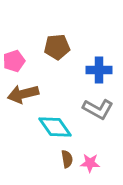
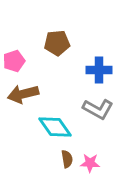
brown pentagon: moved 4 px up
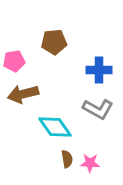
brown pentagon: moved 3 px left, 1 px up
pink pentagon: rotated 10 degrees clockwise
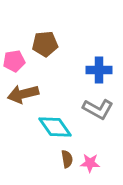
brown pentagon: moved 9 px left, 2 px down
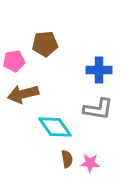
gray L-shape: rotated 20 degrees counterclockwise
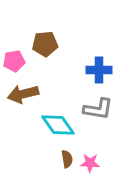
cyan diamond: moved 3 px right, 2 px up
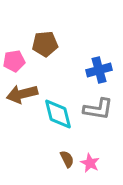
blue cross: rotated 15 degrees counterclockwise
brown arrow: moved 1 px left
cyan diamond: moved 11 px up; rotated 20 degrees clockwise
brown semicircle: rotated 18 degrees counterclockwise
pink star: rotated 24 degrees clockwise
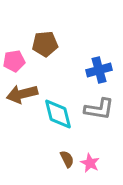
gray L-shape: moved 1 px right
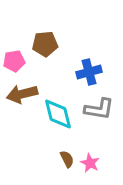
blue cross: moved 10 px left, 2 px down
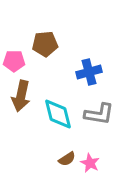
pink pentagon: rotated 10 degrees clockwise
brown arrow: moved 1 px left, 2 px down; rotated 64 degrees counterclockwise
gray L-shape: moved 5 px down
brown semicircle: rotated 84 degrees clockwise
